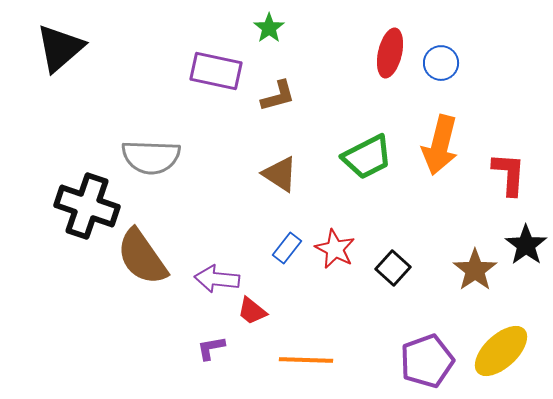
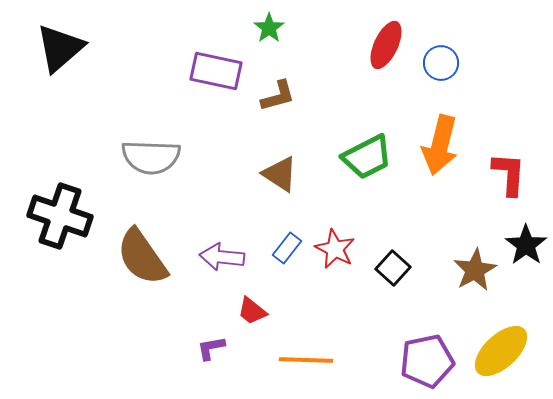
red ellipse: moved 4 px left, 8 px up; rotated 12 degrees clockwise
black cross: moved 27 px left, 10 px down
brown star: rotated 6 degrees clockwise
purple arrow: moved 5 px right, 22 px up
purple pentagon: rotated 8 degrees clockwise
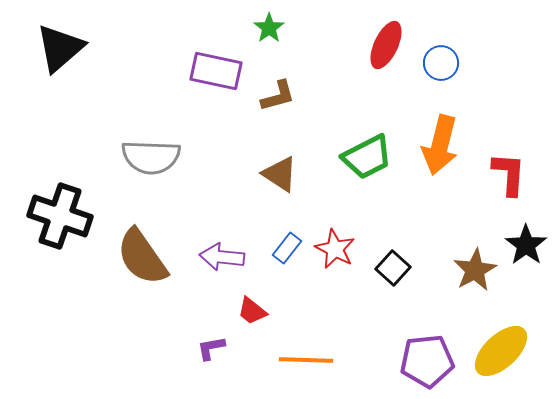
purple pentagon: rotated 6 degrees clockwise
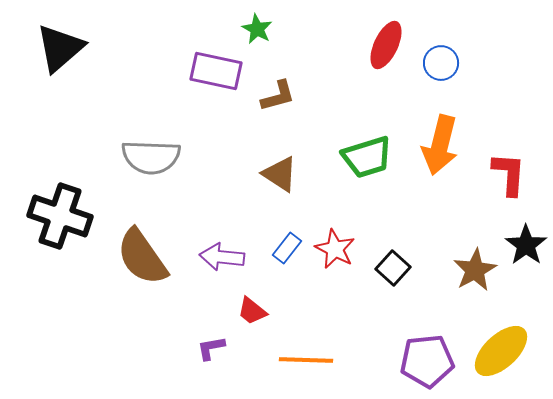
green star: moved 12 px left, 1 px down; rotated 8 degrees counterclockwise
green trapezoid: rotated 10 degrees clockwise
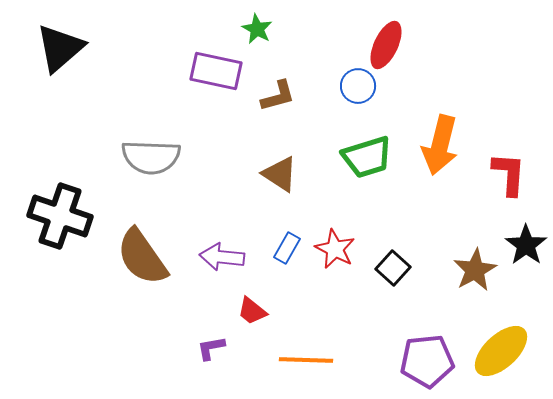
blue circle: moved 83 px left, 23 px down
blue rectangle: rotated 8 degrees counterclockwise
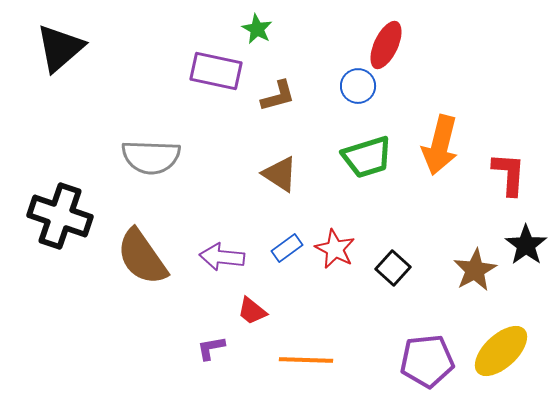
blue rectangle: rotated 24 degrees clockwise
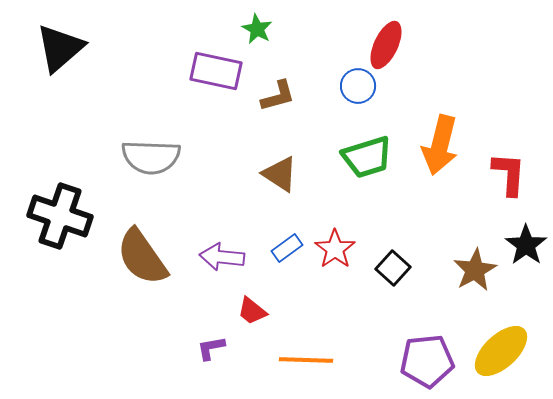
red star: rotated 9 degrees clockwise
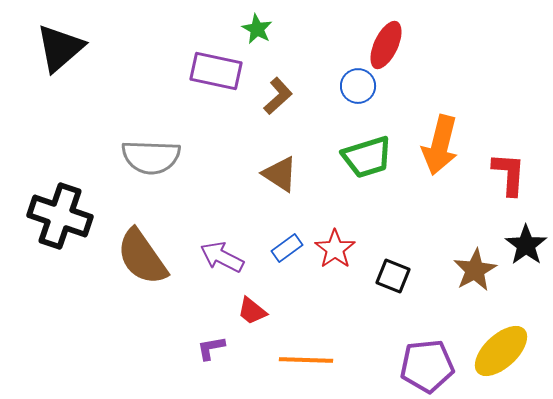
brown L-shape: rotated 27 degrees counterclockwise
purple arrow: rotated 21 degrees clockwise
black square: moved 8 px down; rotated 20 degrees counterclockwise
purple pentagon: moved 5 px down
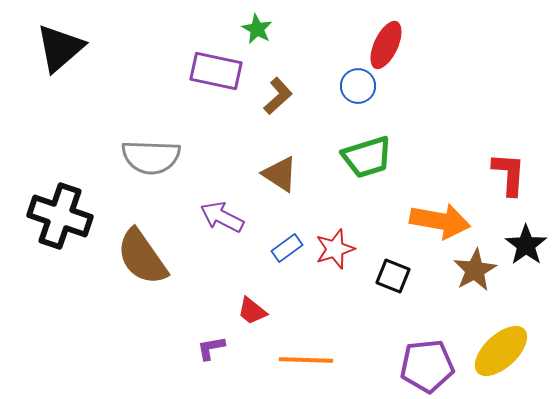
orange arrow: moved 76 px down; rotated 94 degrees counterclockwise
red star: rotated 18 degrees clockwise
purple arrow: moved 40 px up
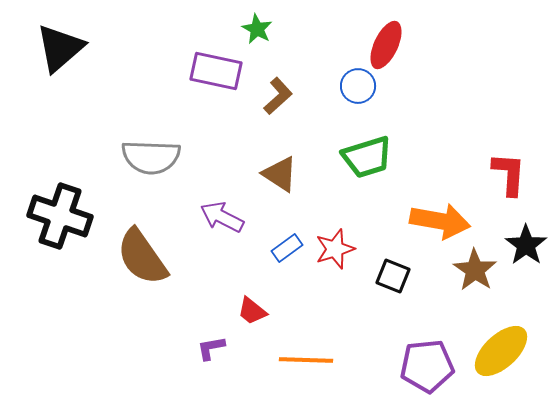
brown star: rotated 9 degrees counterclockwise
